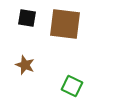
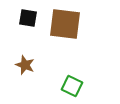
black square: moved 1 px right
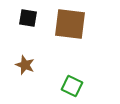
brown square: moved 5 px right
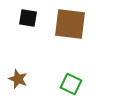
brown star: moved 7 px left, 14 px down
green square: moved 1 px left, 2 px up
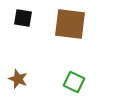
black square: moved 5 px left
green square: moved 3 px right, 2 px up
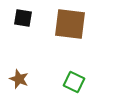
brown star: moved 1 px right
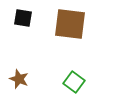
green square: rotated 10 degrees clockwise
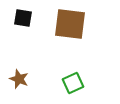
green square: moved 1 px left, 1 px down; rotated 30 degrees clockwise
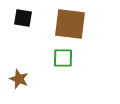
green square: moved 10 px left, 25 px up; rotated 25 degrees clockwise
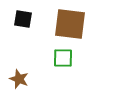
black square: moved 1 px down
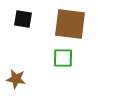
brown star: moved 3 px left; rotated 12 degrees counterclockwise
